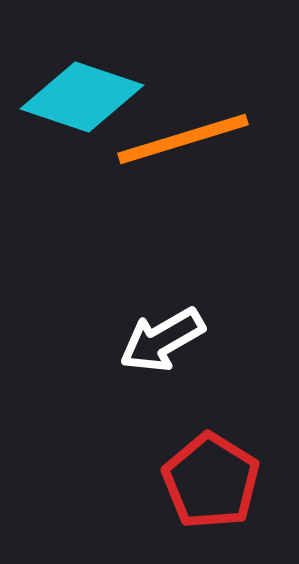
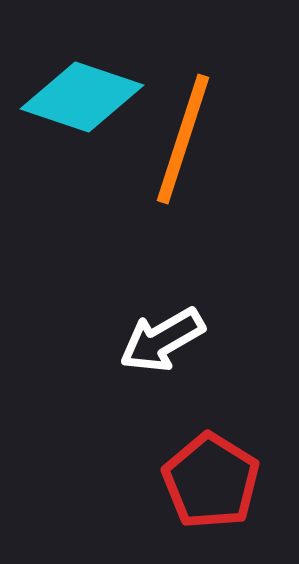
orange line: rotated 55 degrees counterclockwise
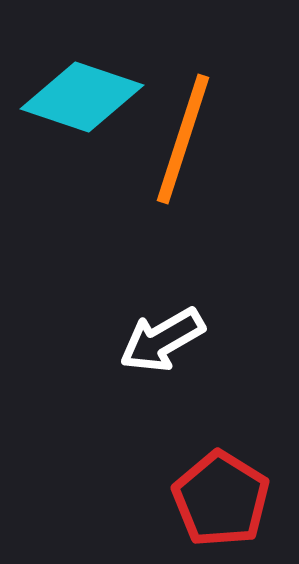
red pentagon: moved 10 px right, 18 px down
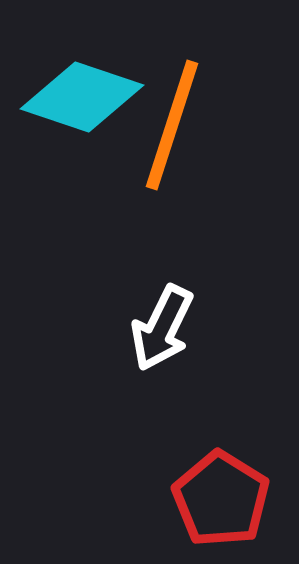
orange line: moved 11 px left, 14 px up
white arrow: moved 12 px up; rotated 34 degrees counterclockwise
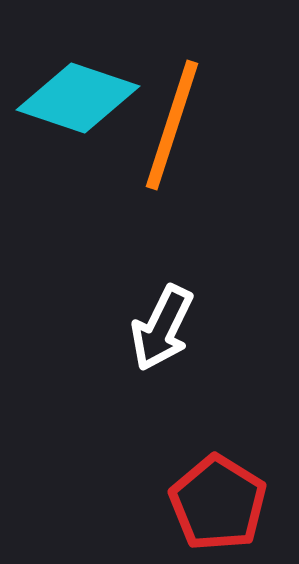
cyan diamond: moved 4 px left, 1 px down
red pentagon: moved 3 px left, 4 px down
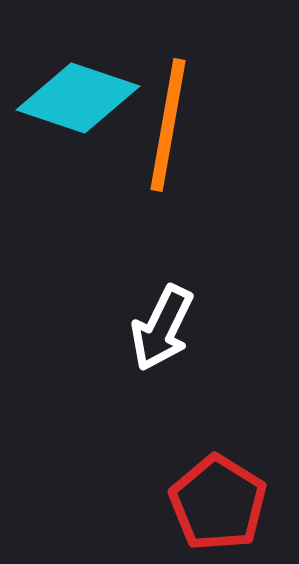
orange line: moved 4 px left; rotated 8 degrees counterclockwise
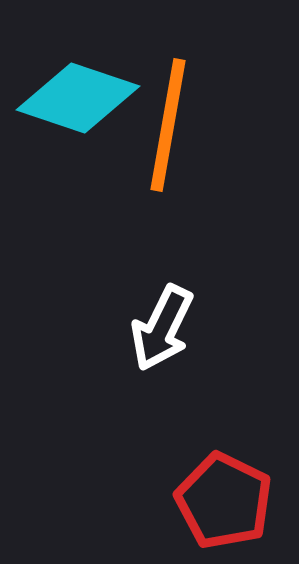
red pentagon: moved 6 px right, 2 px up; rotated 6 degrees counterclockwise
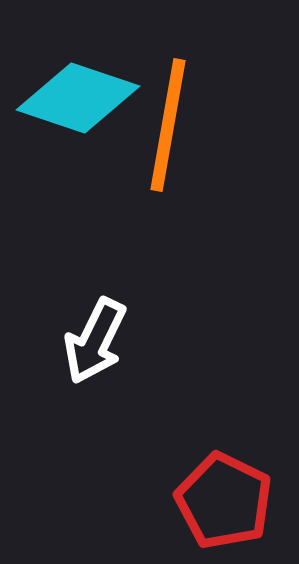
white arrow: moved 67 px left, 13 px down
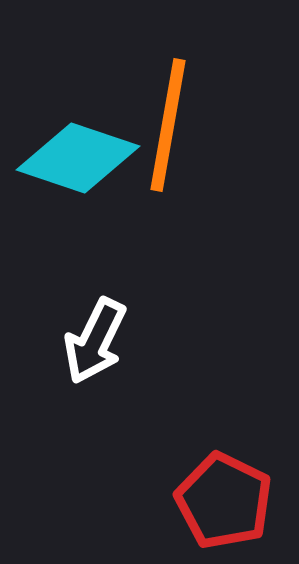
cyan diamond: moved 60 px down
